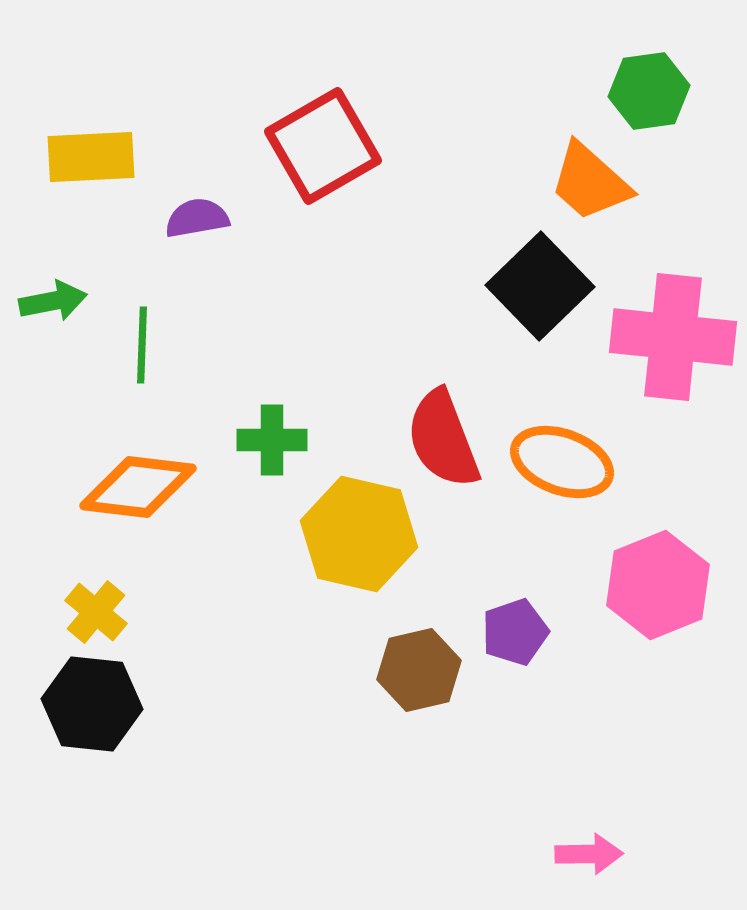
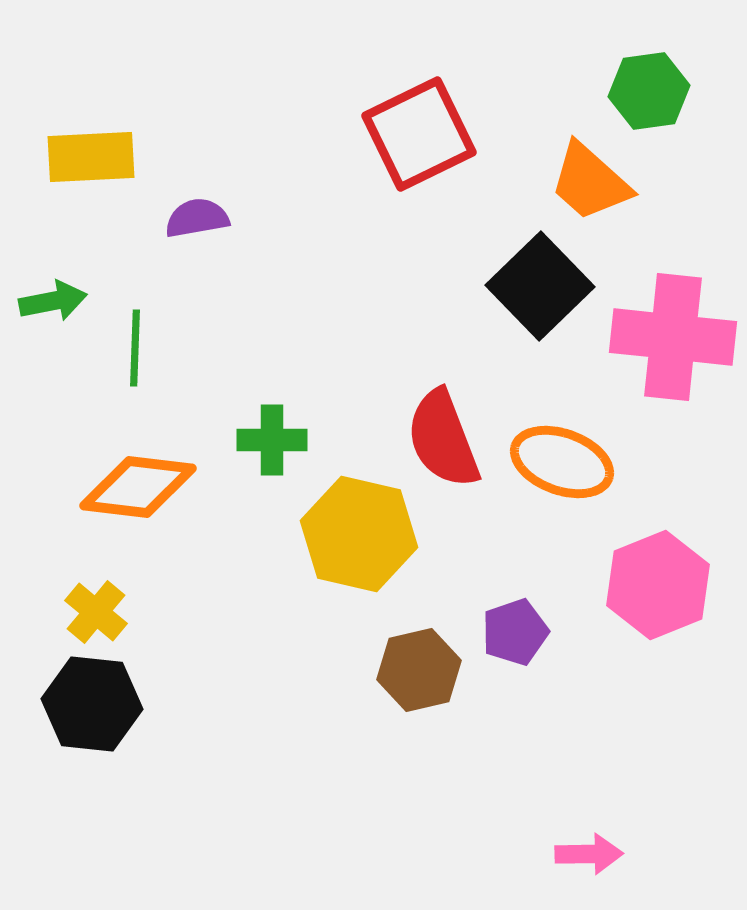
red square: moved 96 px right, 12 px up; rotated 4 degrees clockwise
green line: moved 7 px left, 3 px down
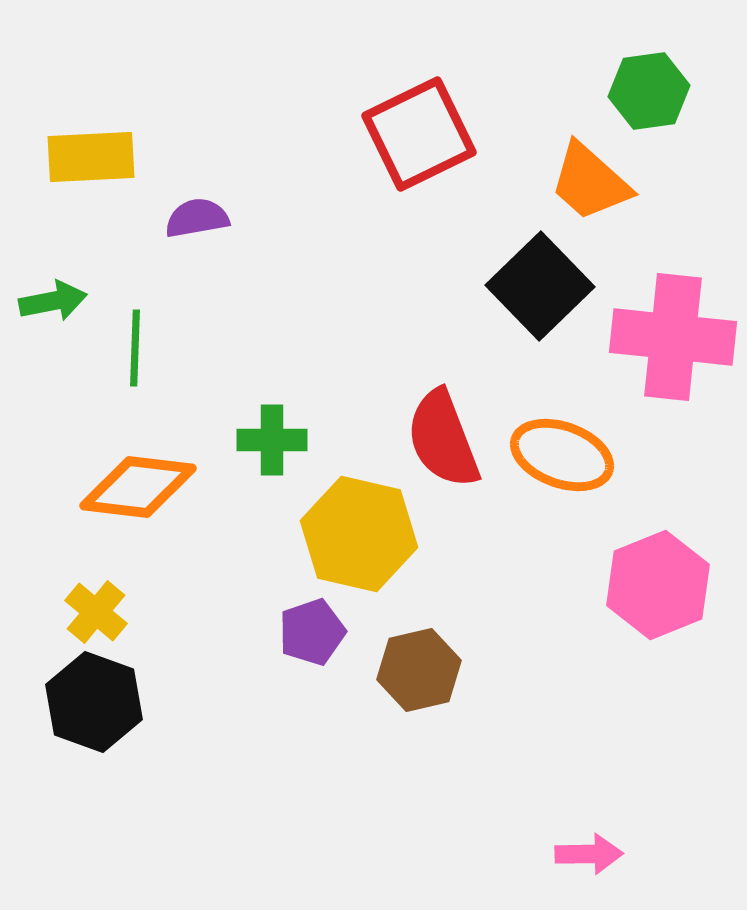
orange ellipse: moved 7 px up
purple pentagon: moved 203 px left
black hexagon: moved 2 px right, 2 px up; rotated 14 degrees clockwise
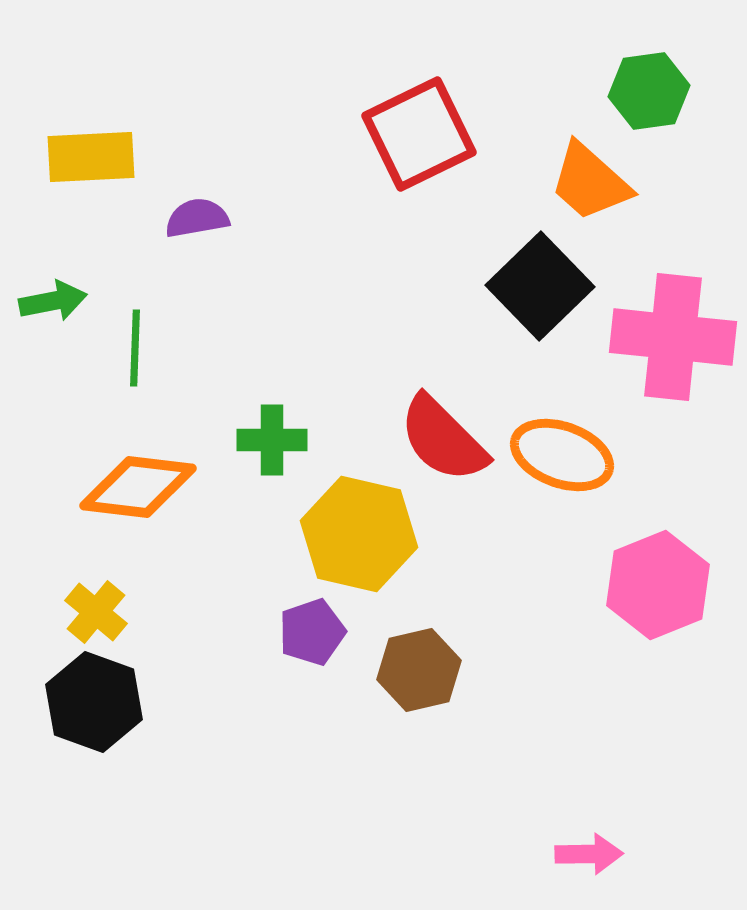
red semicircle: rotated 24 degrees counterclockwise
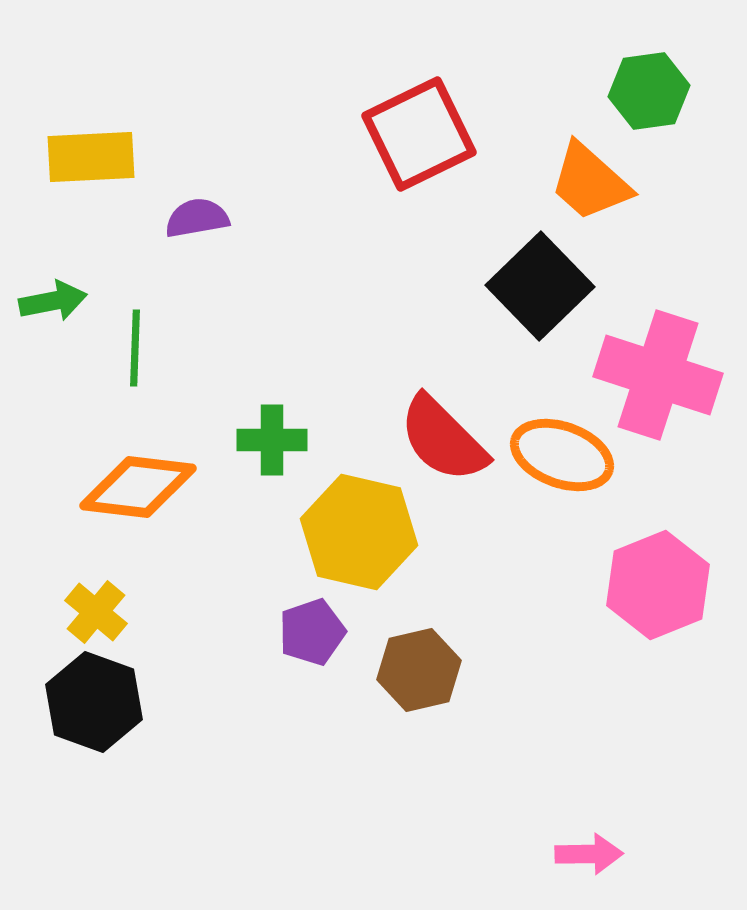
pink cross: moved 15 px left, 38 px down; rotated 12 degrees clockwise
yellow hexagon: moved 2 px up
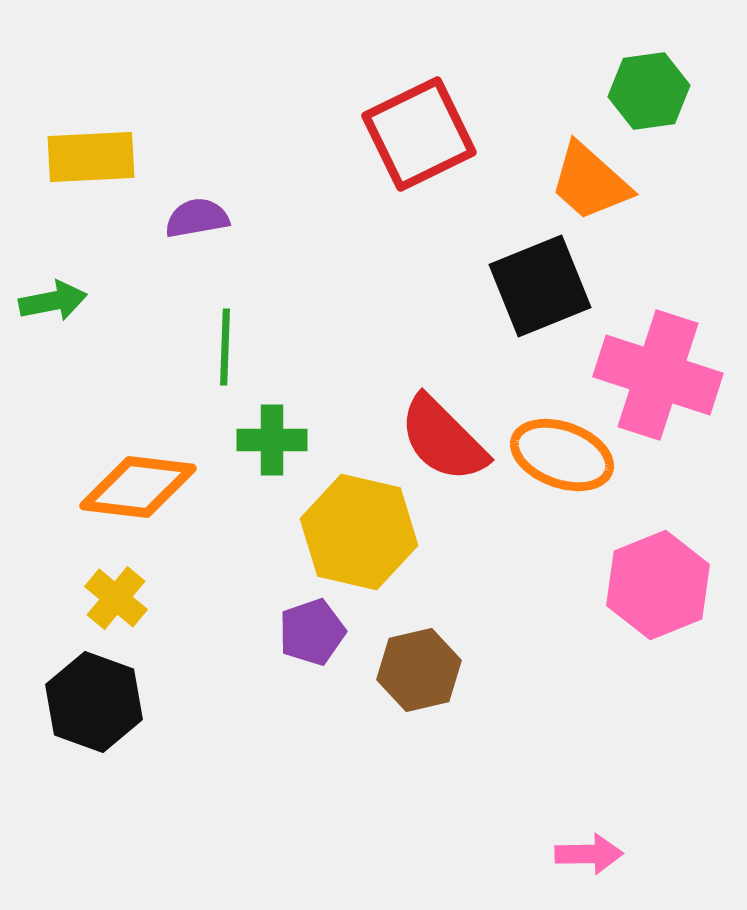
black square: rotated 22 degrees clockwise
green line: moved 90 px right, 1 px up
yellow cross: moved 20 px right, 14 px up
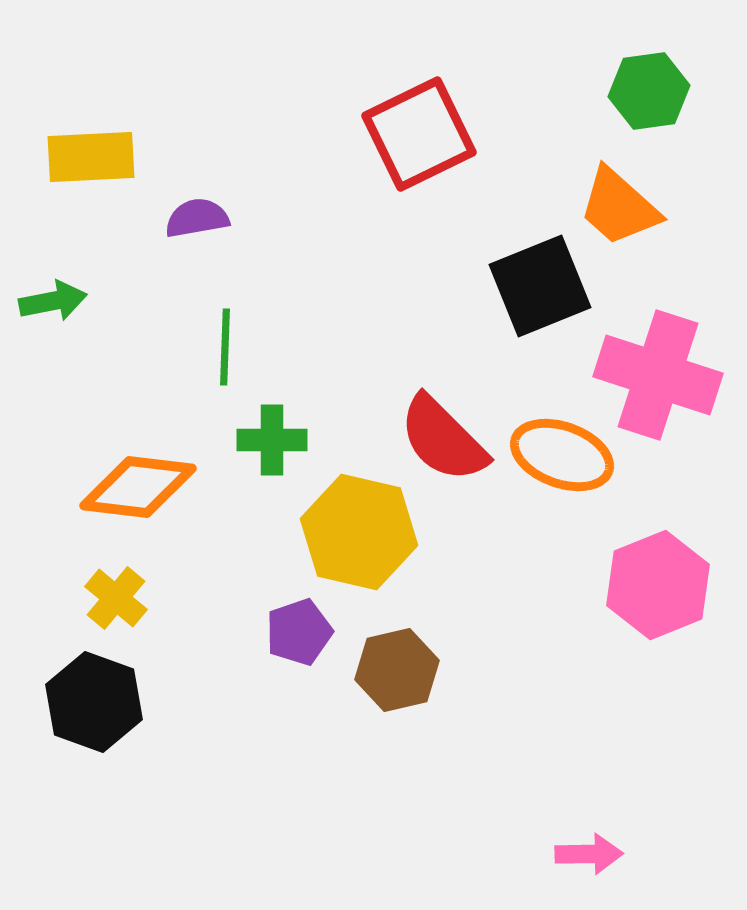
orange trapezoid: moved 29 px right, 25 px down
purple pentagon: moved 13 px left
brown hexagon: moved 22 px left
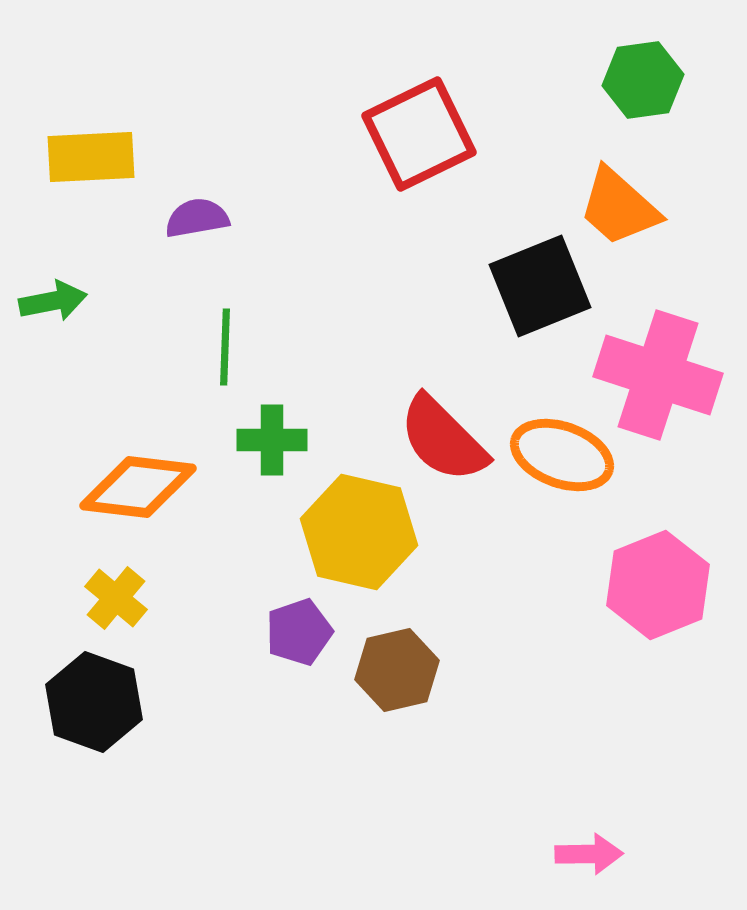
green hexagon: moved 6 px left, 11 px up
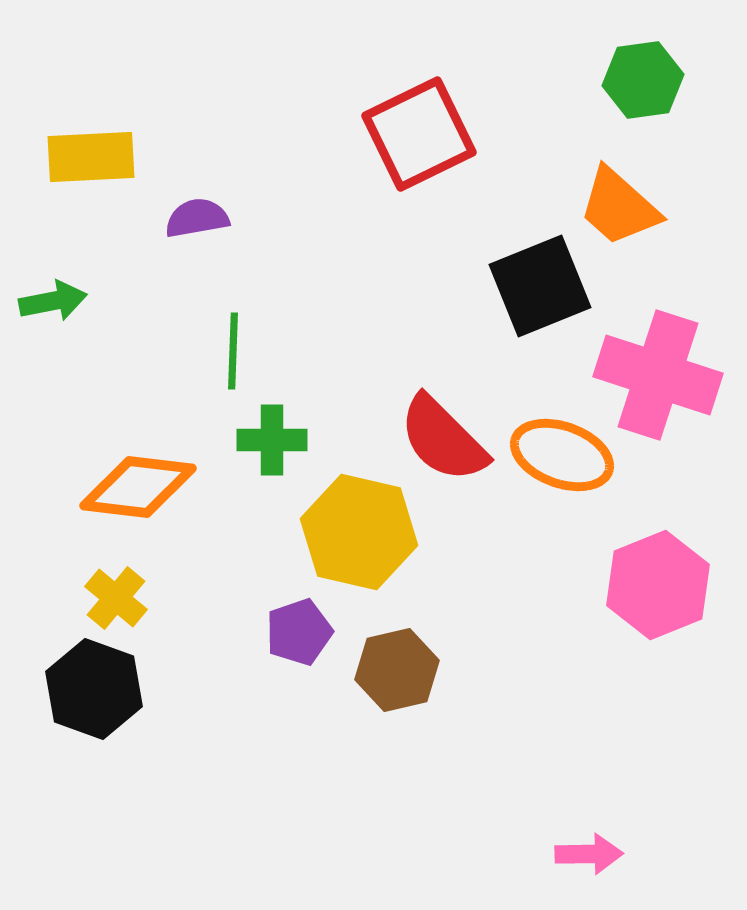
green line: moved 8 px right, 4 px down
black hexagon: moved 13 px up
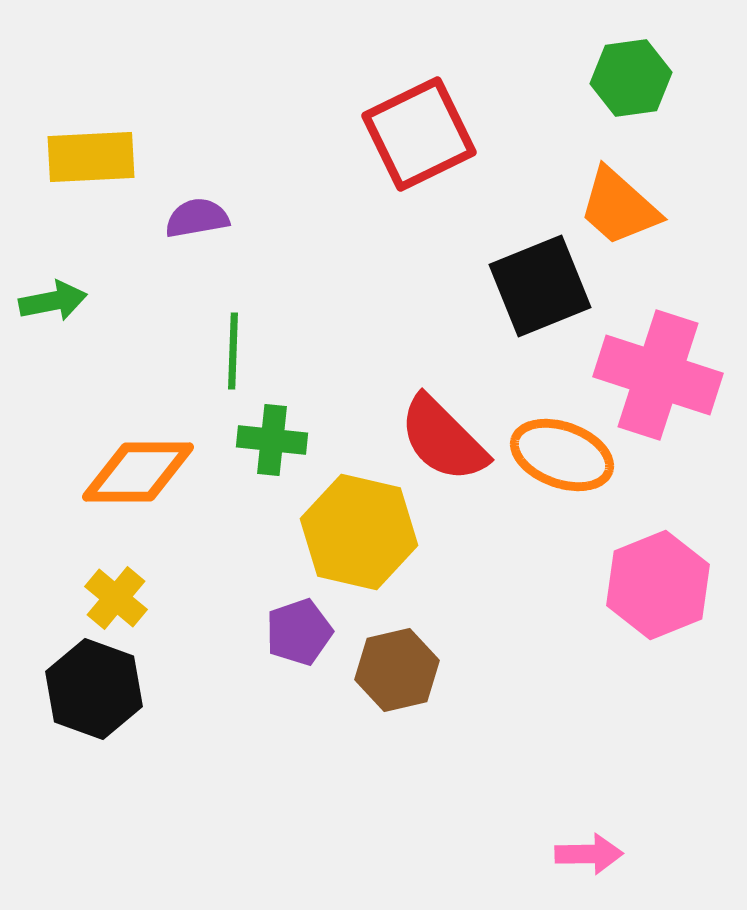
green hexagon: moved 12 px left, 2 px up
green cross: rotated 6 degrees clockwise
orange diamond: moved 15 px up; rotated 7 degrees counterclockwise
